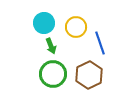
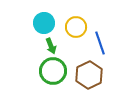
green circle: moved 3 px up
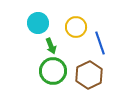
cyan circle: moved 6 px left
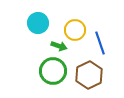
yellow circle: moved 1 px left, 3 px down
green arrow: moved 8 px right; rotated 49 degrees counterclockwise
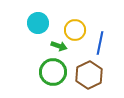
blue line: rotated 30 degrees clockwise
green circle: moved 1 px down
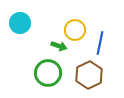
cyan circle: moved 18 px left
green circle: moved 5 px left, 1 px down
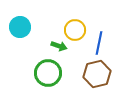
cyan circle: moved 4 px down
blue line: moved 1 px left
brown hexagon: moved 8 px right, 1 px up; rotated 12 degrees clockwise
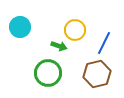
blue line: moved 5 px right; rotated 15 degrees clockwise
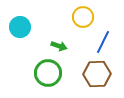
yellow circle: moved 8 px right, 13 px up
blue line: moved 1 px left, 1 px up
brown hexagon: rotated 12 degrees clockwise
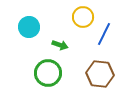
cyan circle: moved 9 px right
blue line: moved 1 px right, 8 px up
green arrow: moved 1 px right, 1 px up
brown hexagon: moved 3 px right; rotated 8 degrees clockwise
